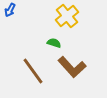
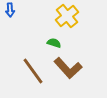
blue arrow: rotated 32 degrees counterclockwise
brown L-shape: moved 4 px left, 1 px down
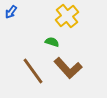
blue arrow: moved 1 px right, 2 px down; rotated 40 degrees clockwise
green semicircle: moved 2 px left, 1 px up
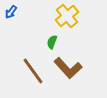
green semicircle: rotated 88 degrees counterclockwise
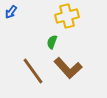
yellow cross: rotated 25 degrees clockwise
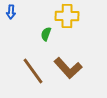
blue arrow: rotated 32 degrees counterclockwise
yellow cross: rotated 15 degrees clockwise
green semicircle: moved 6 px left, 8 px up
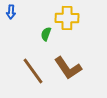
yellow cross: moved 2 px down
brown L-shape: rotated 8 degrees clockwise
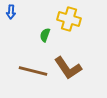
yellow cross: moved 2 px right, 1 px down; rotated 15 degrees clockwise
green semicircle: moved 1 px left, 1 px down
brown line: rotated 40 degrees counterclockwise
